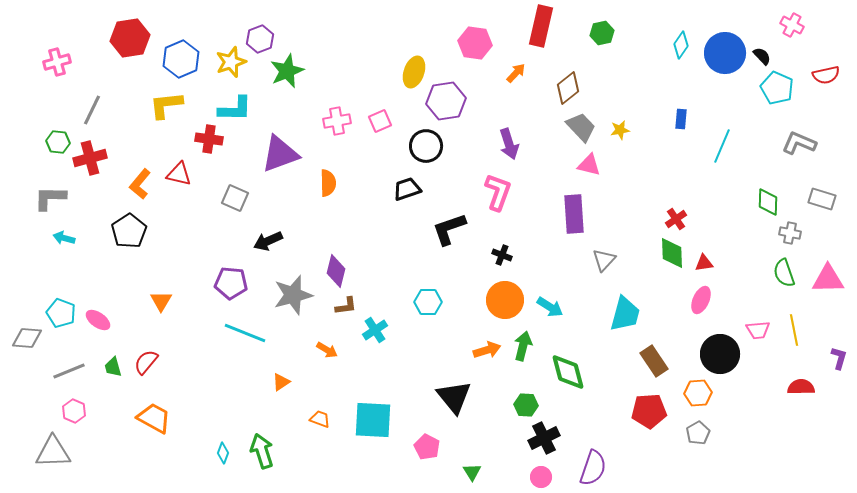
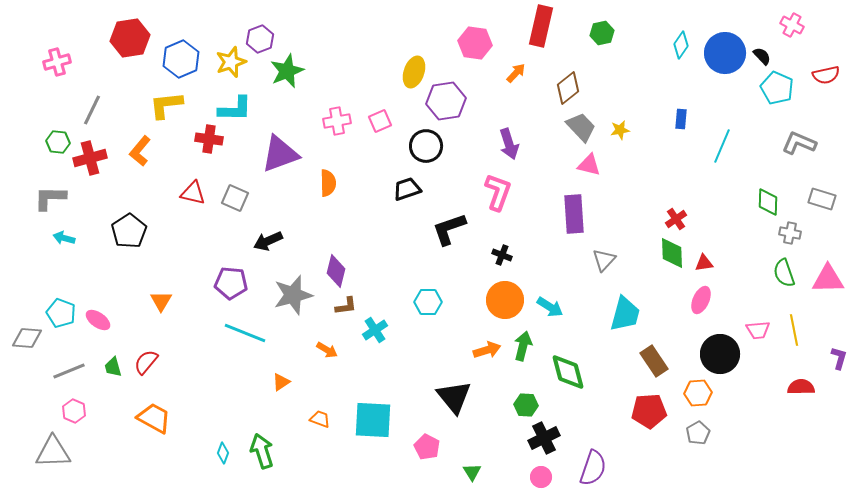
red triangle at (179, 174): moved 14 px right, 19 px down
orange L-shape at (140, 184): moved 33 px up
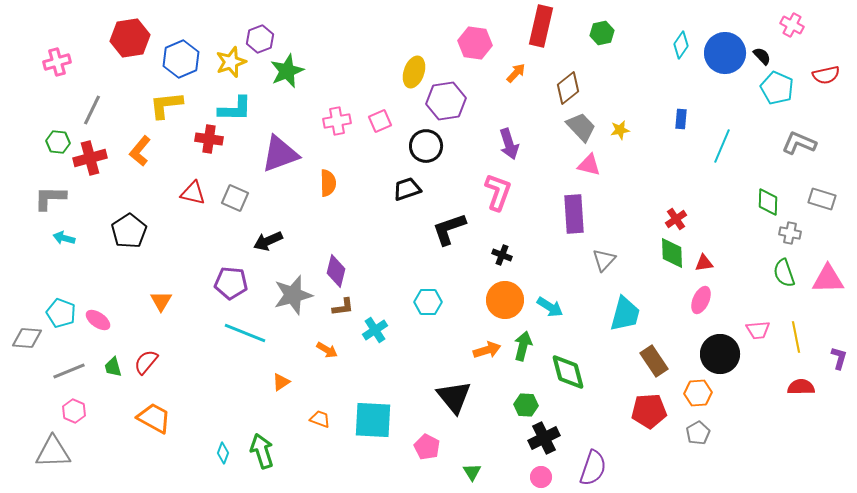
brown L-shape at (346, 306): moved 3 px left, 1 px down
yellow line at (794, 330): moved 2 px right, 7 px down
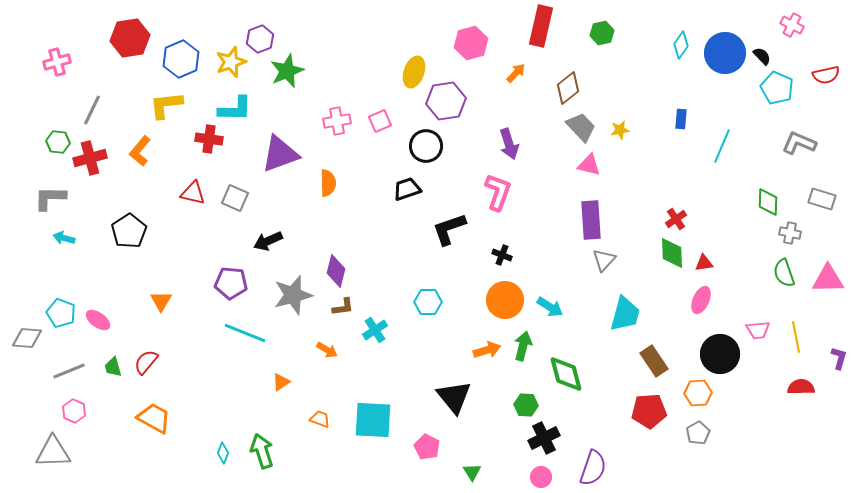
pink hexagon at (475, 43): moved 4 px left; rotated 24 degrees counterclockwise
purple rectangle at (574, 214): moved 17 px right, 6 px down
green diamond at (568, 372): moved 2 px left, 2 px down
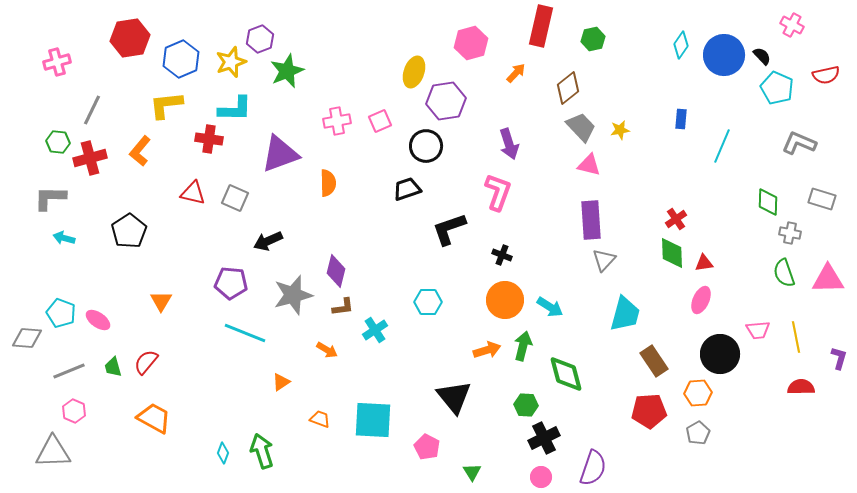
green hexagon at (602, 33): moved 9 px left, 6 px down
blue circle at (725, 53): moved 1 px left, 2 px down
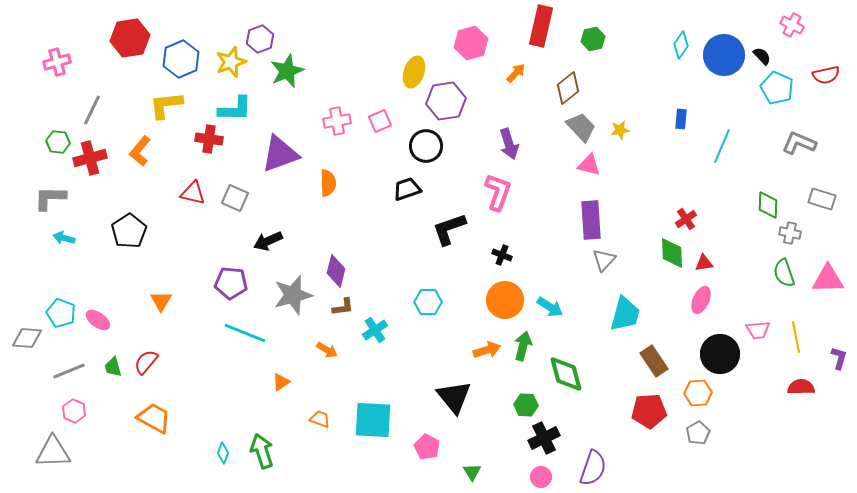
green diamond at (768, 202): moved 3 px down
red cross at (676, 219): moved 10 px right
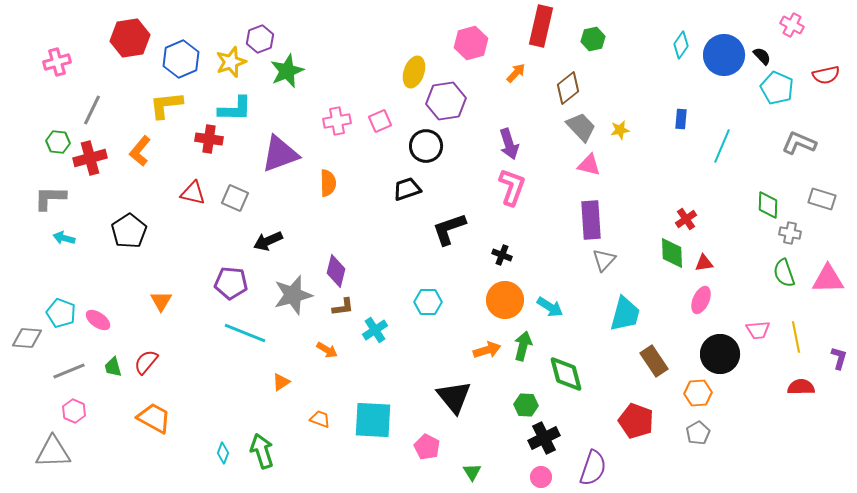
pink L-shape at (498, 192): moved 14 px right, 5 px up
red pentagon at (649, 411): moved 13 px left, 10 px down; rotated 24 degrees clockwise
